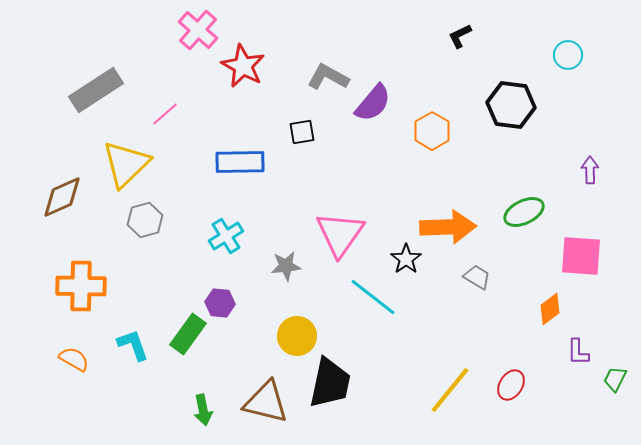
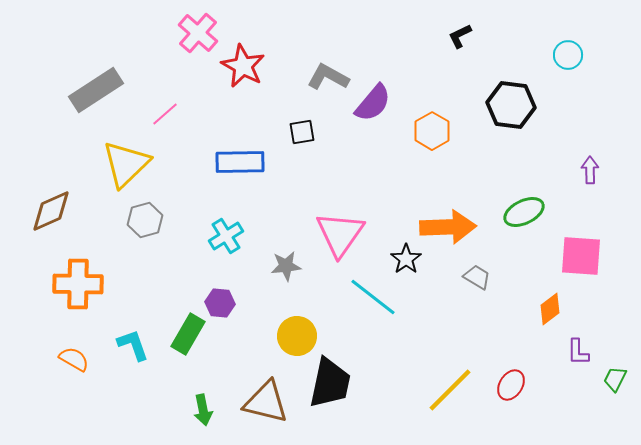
pink cross: moved 3 px down
brown diamond: moved 11 px left, 14 px down
orange cross: moved 3 px left, 2 px up
green rectangle: rotated 6 degrees counterclockwise
yellow line: rotated 6 degrees clockwise
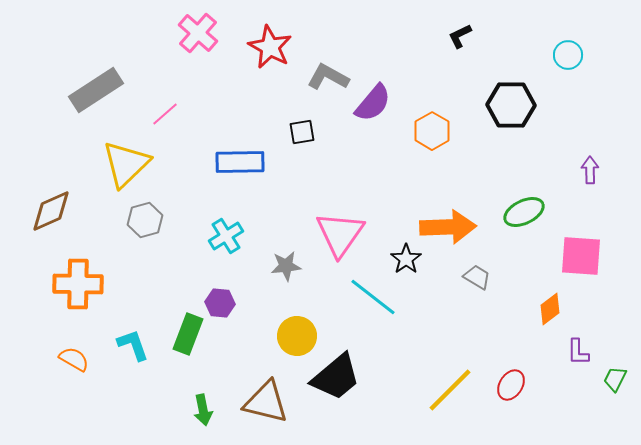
red star: moved 27 px right, 19 px up
black hexagon: rotated 6 degrees counterclockwise
green rectangle: rotated 9 degrees counterclockwise
black trapezoid: moved 6 px right, 6 px up; rotated 38 degrees clockwise
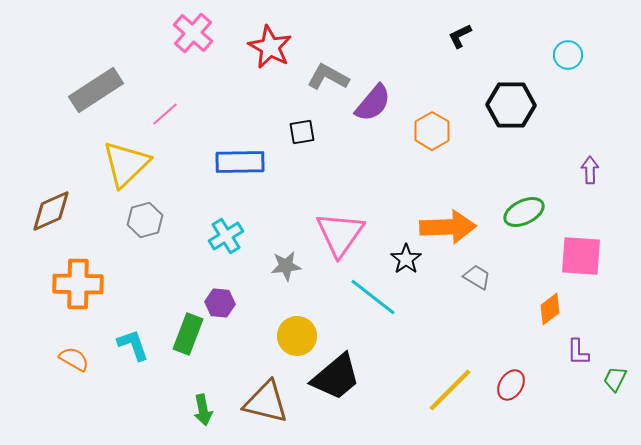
pink cross: moved 5 px left
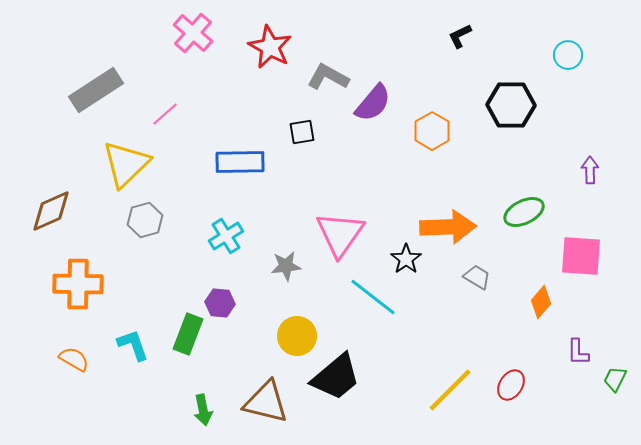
orange diamond: moved 9 px left, 7 px up; rotated 12 degrees counterclockwise
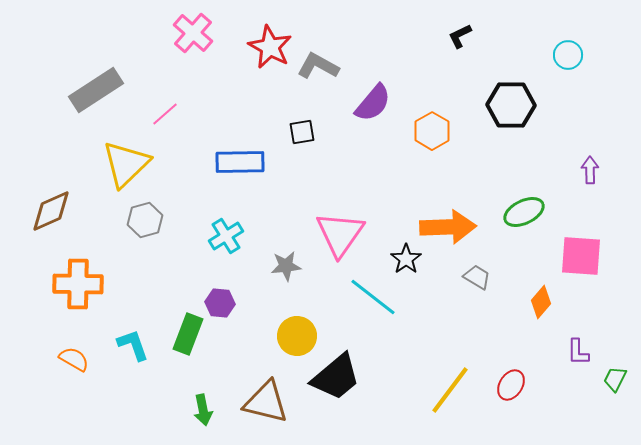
gray L-shape: moved 10 px left, 11 px up
yellow line: rotated 8 degrees counterclockwise
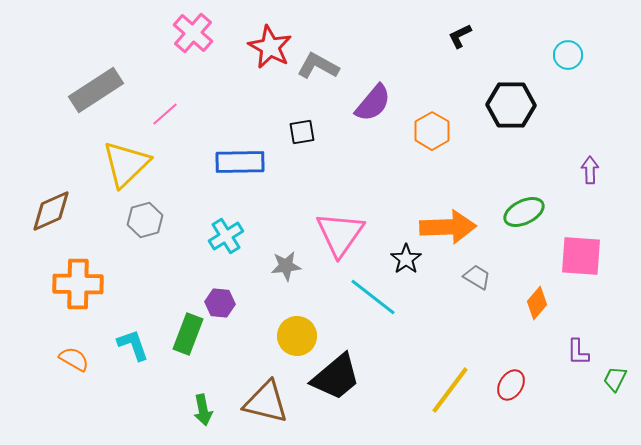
orange diamond: moved 4 px left, 1 px down
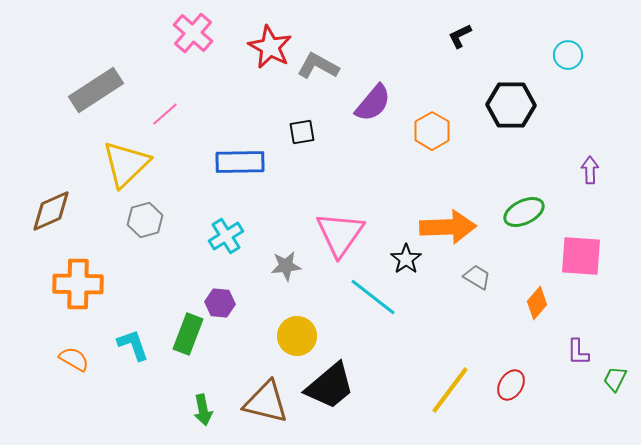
black trapezoid: moved 6 px left, 9 px down
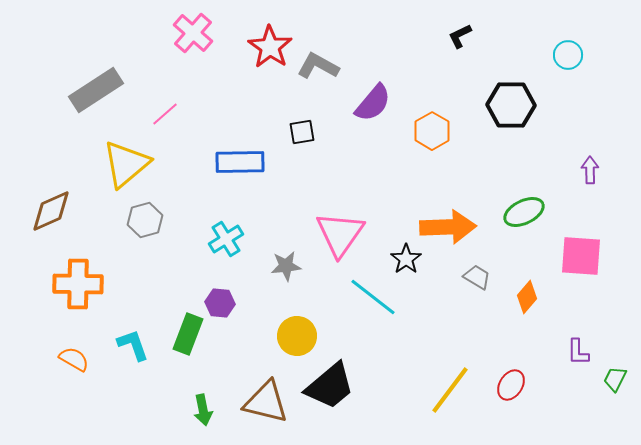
red star: rotated 6 degrees clockwise
yellow triangle: rotated 4 degrees clockwise
cyan cross: moved 3 px down
orange diamond: moved 10 px left, 6 px up
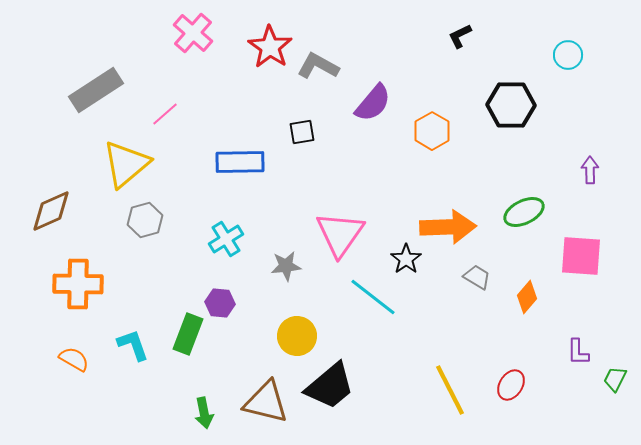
yellow line: rotated 64 degrees counterclockwise
green arrow: moved 1 px right, 3 px down
